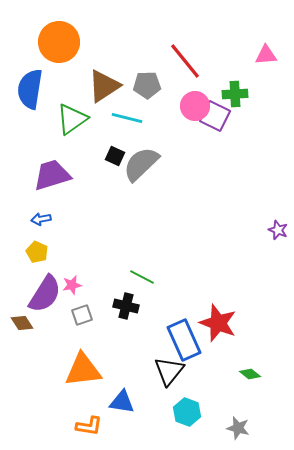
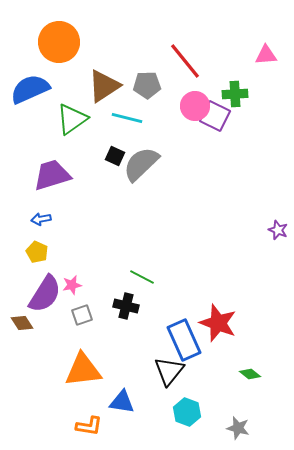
blue semicircle: rotated 57 degrees clockwise
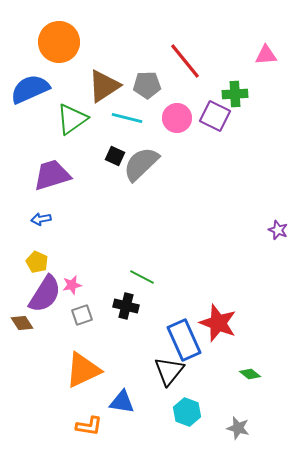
pink circle: moved 18 px left, 12 px down
yellow pentagon: moved 10 px down
orange triangle: rotated 18 degrees counterclockwise
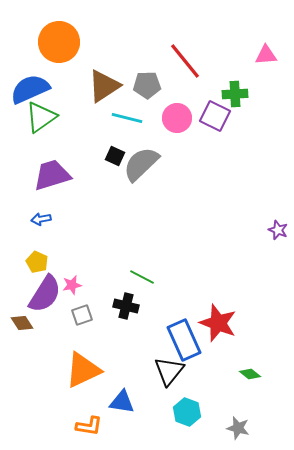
green triangle: moved 31 px left, 2 px up
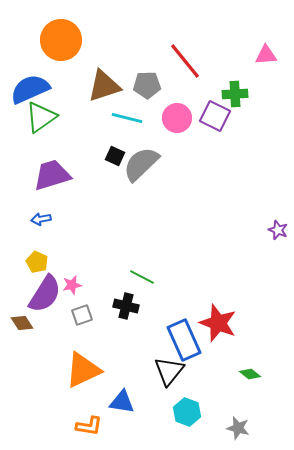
orange circle: moved 2 px right, 2 px up
brown triangle: rotated 15 degrees clockwise
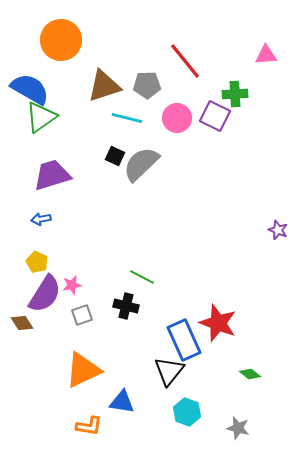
blue semicircle: rotated 54 degrees clockwise
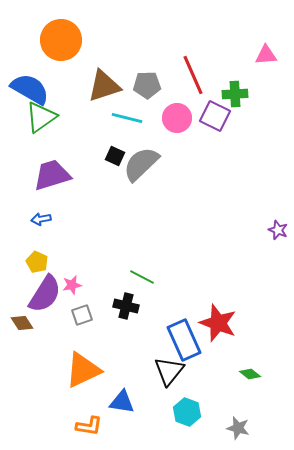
red line: moved 8 px right, 14 px down; rotated 15 degrees clockwise
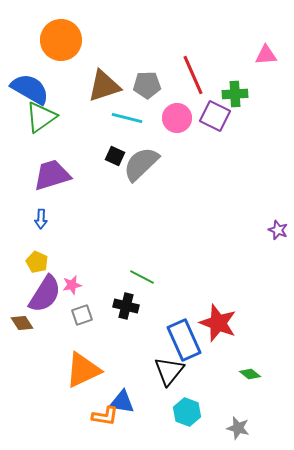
blue arrow: rotated 78 degrees counterclockwise
orange L-shape: moved 16 px right, 10 px up
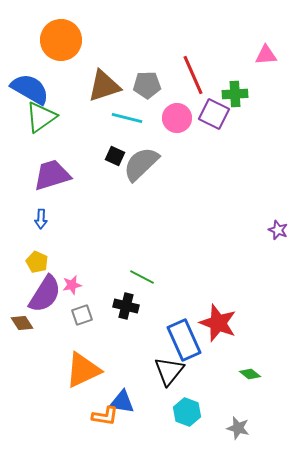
purple square: moved 1 px left, 2 px up
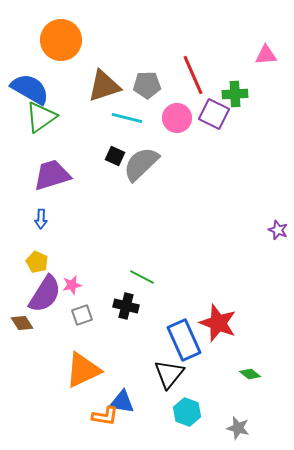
black triangle: moved 3 px down
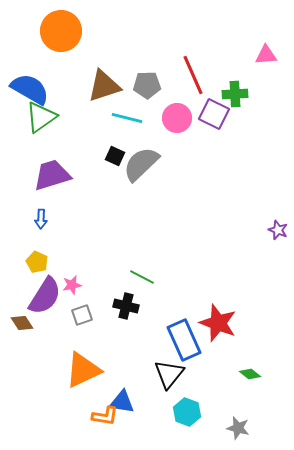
orange circle: moved 9 px up
purple semicircle: moved 2 px down
